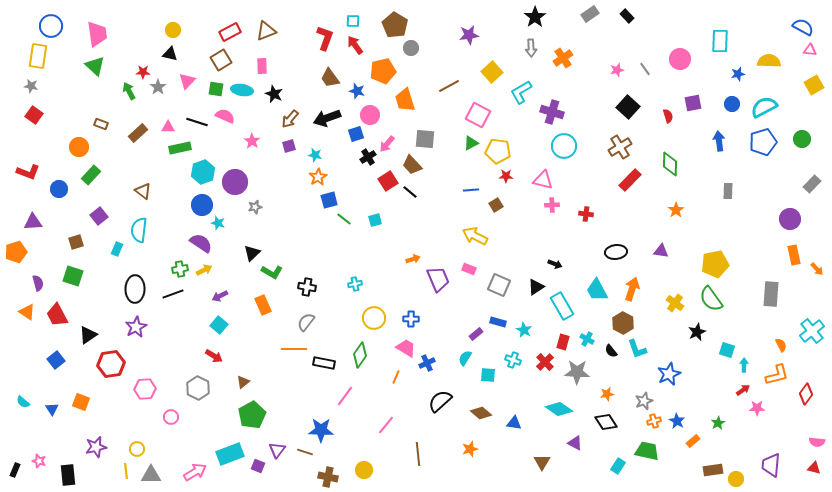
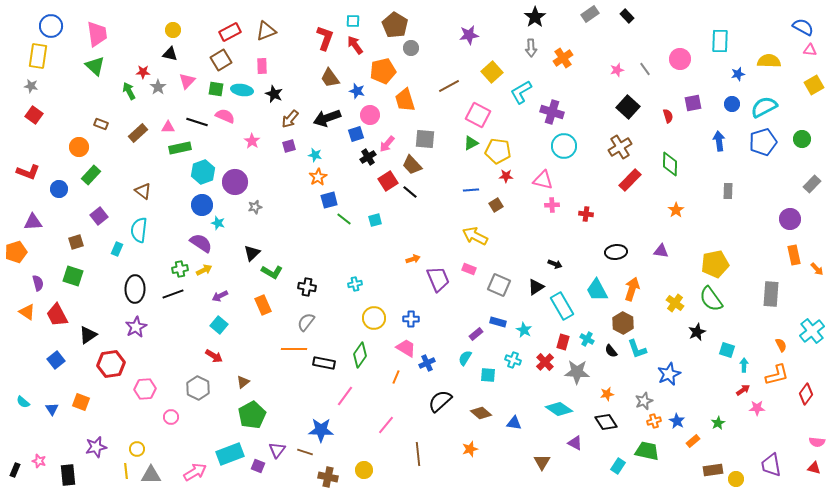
purple trapezoid at (771, 465): rotated 15 degrees counterclockwise
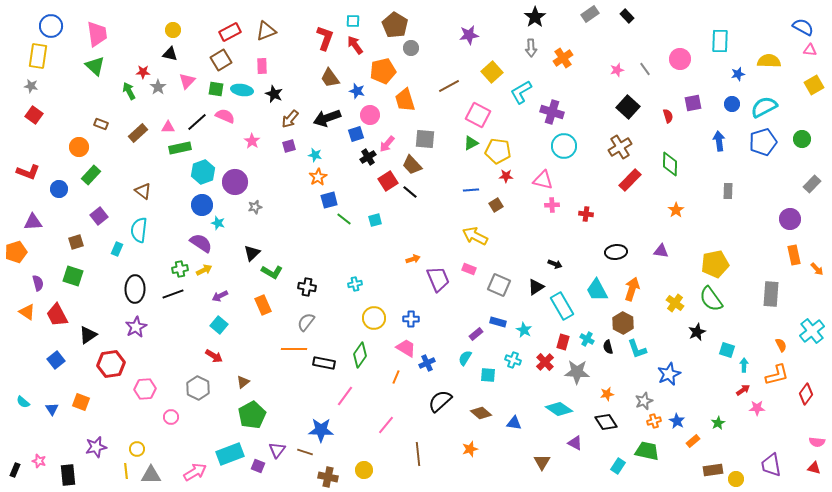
black line at (197, 122): rotated 60 degrees counterclockwise
black semicircle at (611, 351): moved 3 px left, 4 px up; rotated 24 degrees clockwise
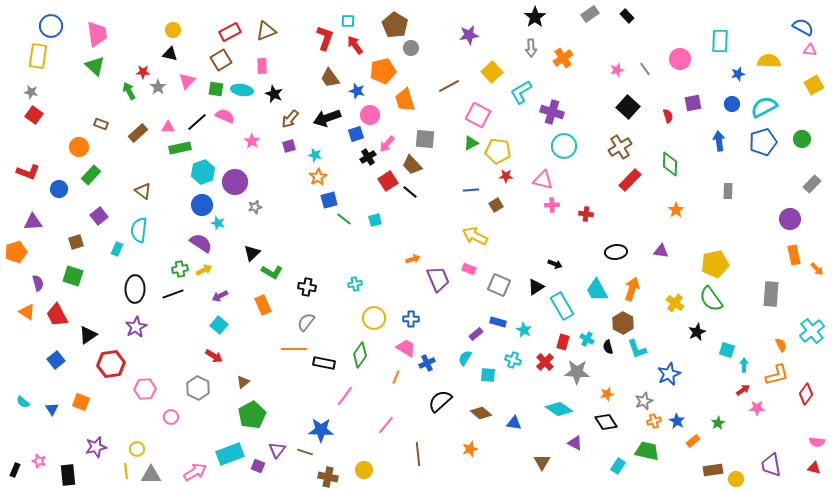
cyan square at (353, 21): moved 5 px left
gray star at (31, 86): moved 6 px down
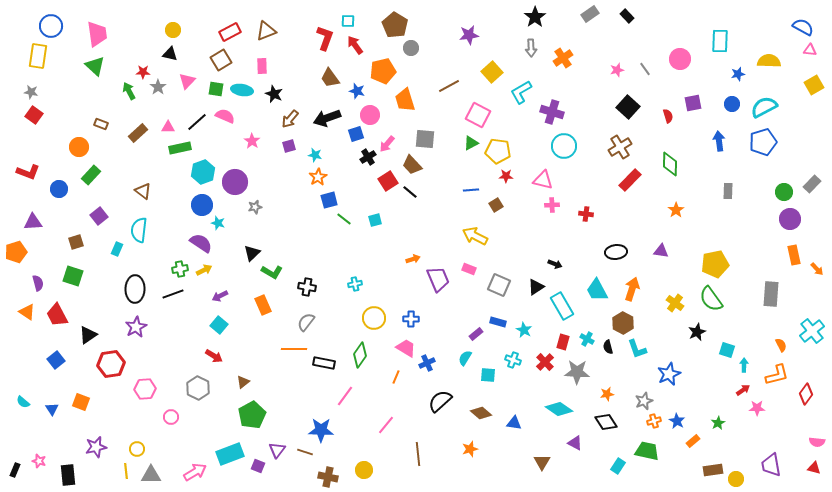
green circle at (802, 139): moved 18 px left, 53 px down
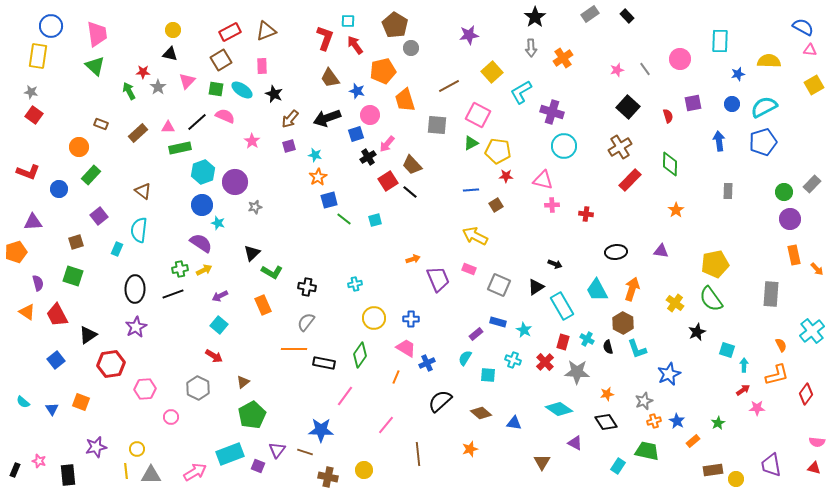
cyan ellipse at (242, 90): rotated 25 degrees clockwise
gray square at (425, 139): moved 12 px right, 14 px up
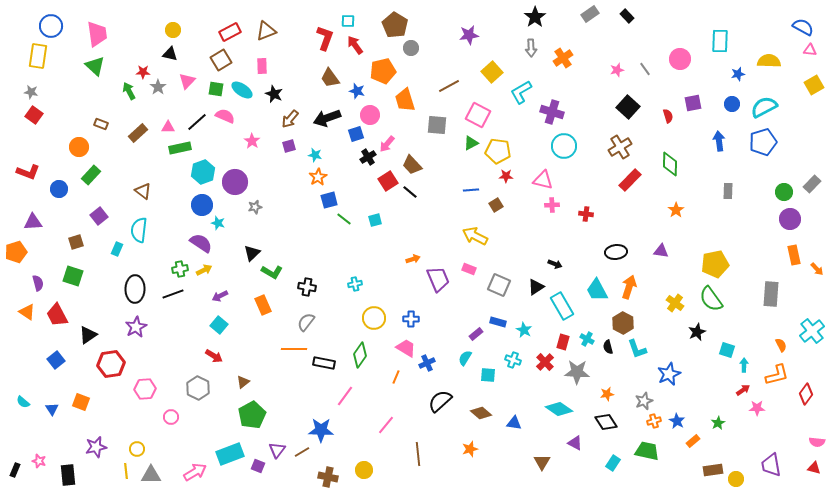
orange arrow at (632, 289): moved 3 px left, 2 px up
brown line at (305, 452): moved 3 px left; rotated 49 degrees counterclockwise
cyan rectangle at (618, 466): moved 5 px left, 3 px up
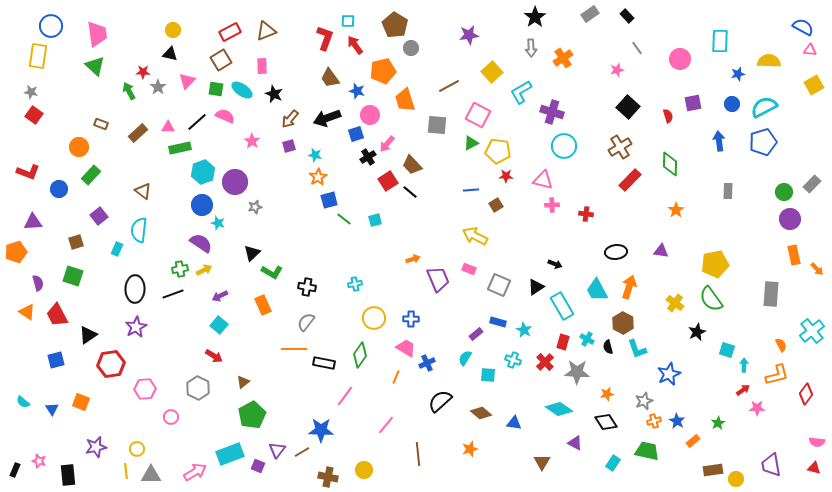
gray line at (645, 69): moved 8 px left, 21 px up
blue square at (56, 360): rotated 24 degrees clockwise
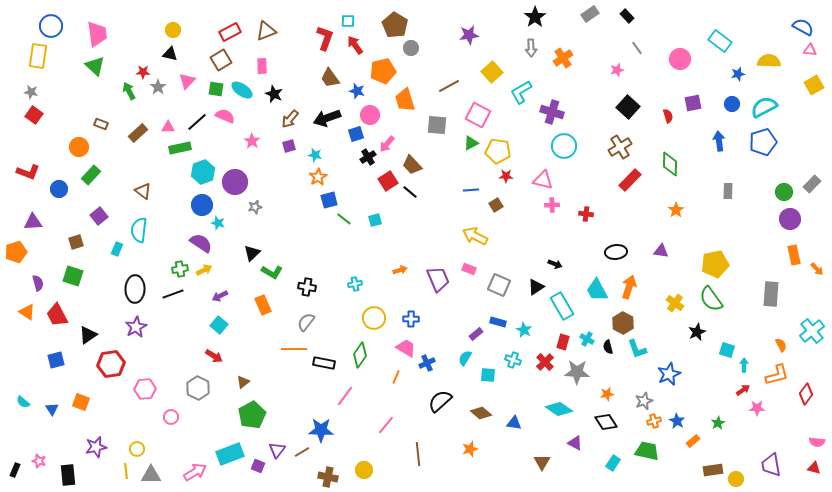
cyan rectangle at (720, 41): rotated 55 degrees counterclockwise
orange arrow at (413, 259): moved 13 px left, 11 px down
